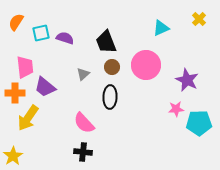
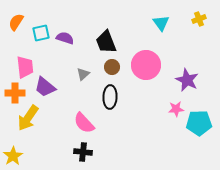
yellow cross: rotated 24 degrees clockwise
cyan triangle: moved 5 px up; rotated 42 degrees counterclockwise
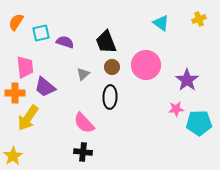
cyan triangle: rotated 18 degrees counterclockwise
purple semicircle: moved 4 px down
purple star: rotated 10 degrees clockwise
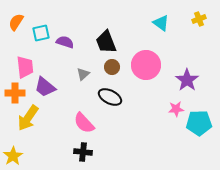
black ellipse: rotated 65 degrees counterclockwise
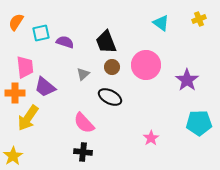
pink star: moved 25 px left, 29 px down; rotated 28 degrees counterclockwise
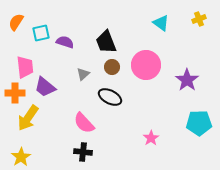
yellow star: moved 8 px right, 1 px down
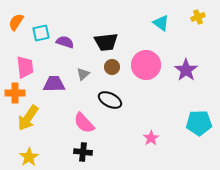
yellow cross: moved 1 px left, 2 px up
black trapezoid: rotated 75 degrees counterclockwise
purple star: moved 1 px left, 10 px up
purple trapezoid: moved 9 px right, 3 px up; rotated 140 degrees clockwise
black ellipse: moved 3 px down
yellow star: moved 8 px right
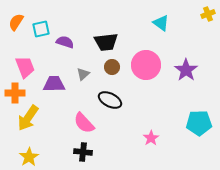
yellow cross: moved 10 px right, 3 px up
cyan square: moved 4 px up
pink trapezoid: rotated 15 degrees counterclockwise
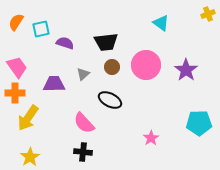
purple semicircle: moved 1 px down
pink trapezoid: moved 8 px left; rotated 15 degrees counterclockwise
yellow star: moved 1 px right
